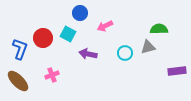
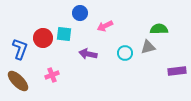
cyan square: moved 4 px left; rotated 21 degrees counterclockwise
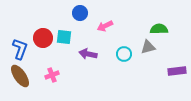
cyan square: moved 3 px down
cyan circle: moved 1 px left, 1 px down
brown ellipse: moved 2 px right, 5 px up; rotated 10 degrees clockwise
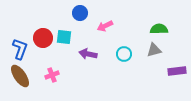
gray triangle: moved 6 px right, 3 px down
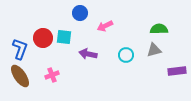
cyan circle: moved 2 px right, 1 px down
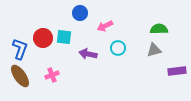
cyan circle: moved 8 px left, 7 px up
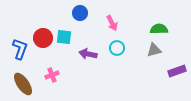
pink arrow: moved 7 px right, 3 px up; rotated 91 degrees counterclockwise
cyan circle: moved 1 px left
purple rectangle: rotated 12 degrees counterclockwise
brown ellipse: moved 3 px right, 8 px down
